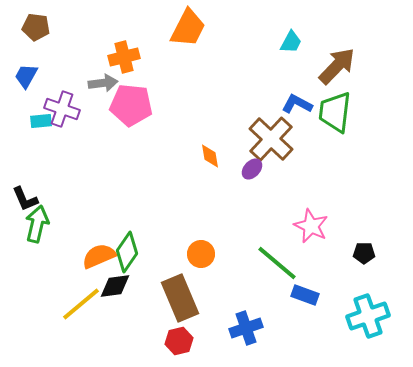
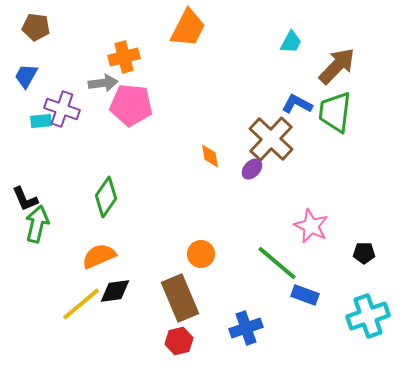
green diamond: moved 21 px left, 55 px up
black diamond: moved 5 px down
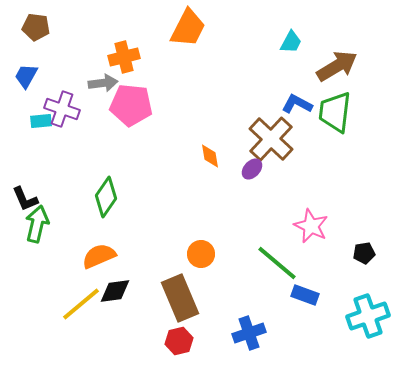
brown arrow: rotated 15 degrees clockwise
black pentagon: rotated 10 degrees counterclockwise
blue cross: moved 3 px right, 5 px down
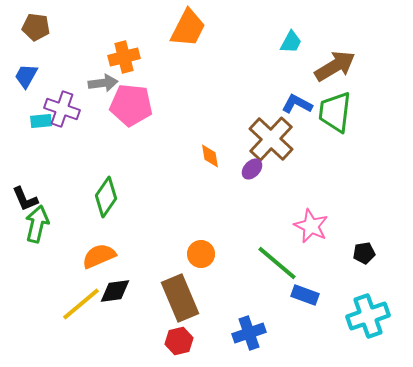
brown arrow: moved 2 px left
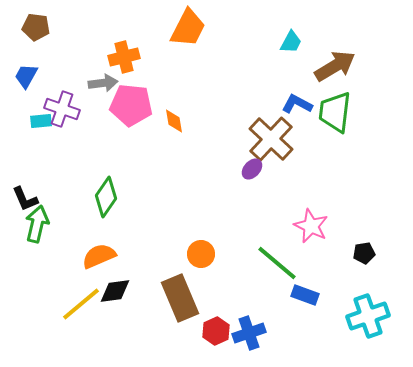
orange diamond: moved 36 px left, 35 px up
red hexagon: moved 37 px right, 10 px up; rotated 12 degrees counterclockwise
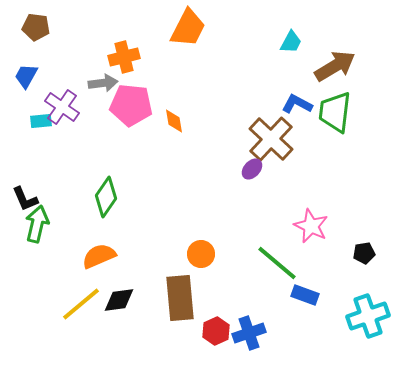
purple cross: moved 2 px up; rotated 16 degrees clockwise
black diamond: moved 4 px right, 9 px down
brown rectangle: rotated 18 degrees clockwise
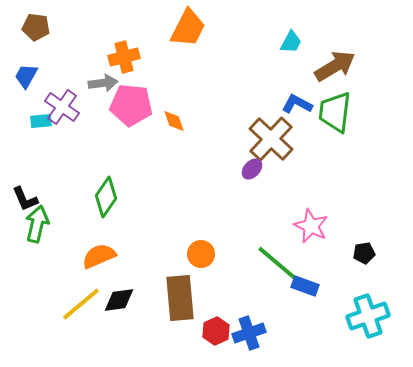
orange diamond: rotated 10 degrees counterclockwise
blue rectangle: moved 9 px up
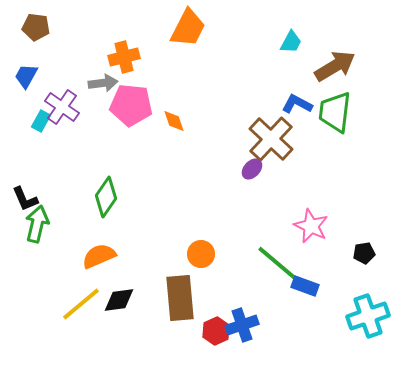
cyan rectangle: rotated 55 degrees counterclockwise
blue cross: moved 7 px left, 8 px up
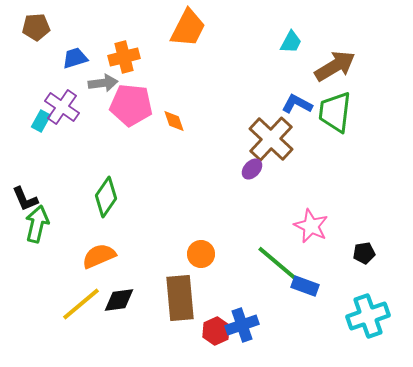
brown pentagon: rotated 12 degrees counterclockwise
blue trapezoid: moved 49 px right, 18 px up; rotated 44 degrees clockwise
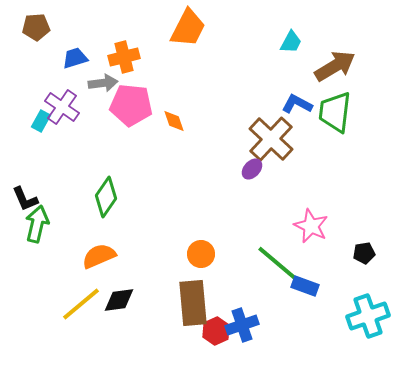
brown rectangle: moved 13 px right, 5 px down
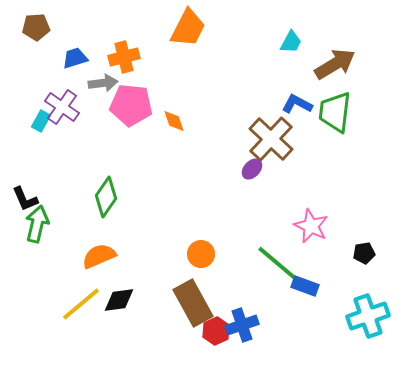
brown arrow: moved 2 px up
brown rectangle: rotated 24 degrees counterclockwise
